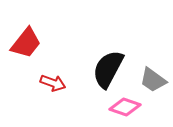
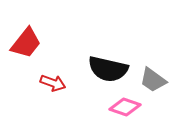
black semicircle: rotated 105 degrees counterclockwise
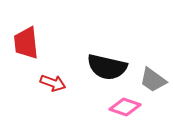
red trapezoid: rotated 136 degrees clockwise
black semicircle: moved 1 px left, 2 px up
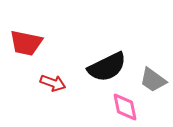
red trapezoid: rotated 72 degrees counterclockwise
black semicircle: rotated 39 degrees counterclockwise
pink diamond: rotated 60 degrees clockwise
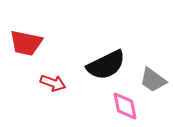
black semicircle: moved 1 px left, 2 px up
pink diamond: moved 1 px up
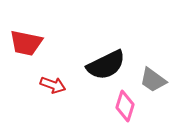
red arrow: moved 2 px down
pink diamond: rotated 28 degrees clockwise
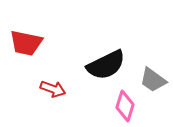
red arrow: moved 4 px down
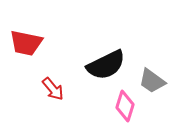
gray trapezoid: moved 1 px left, 1 px down
red arrow: rotated 30 degrees clockwise
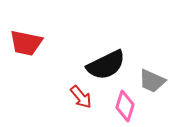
gray trapezoid: rotated 12 degrees counterclockwise
red arrow: moved 28 px right, 8 px down
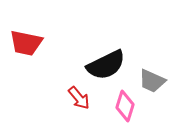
red arrow: moved 2 px left, 1 px down
